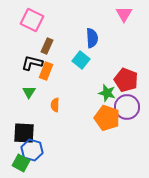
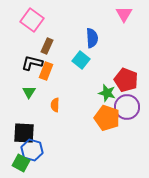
pink square: rotated 10 degrees clockwise
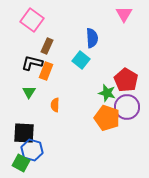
red pentagon: rotated 10 degrees clockwise
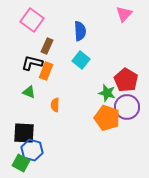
pink triangle: rotated 12 degrees clockwise
blue semicircle: moved 12 px left, 7 px up
green triangle: rotated 40 degrees counterclockwise
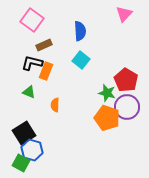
brown rectangle: moved 3 px left, 1 px up; rotated 42 degrees clockwise
black square: rotated 35 degrees counterclockwise
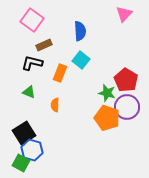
orange rectangle: moved 14 px right, 2 px down
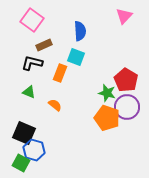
pink triangle: moved 2 px down
cyan square: moved 5 px left, 3 px up; rotated 18 degrees counterclockwise
orange semicircle: rotated 128 degrees clockwise
black square: rotated 35 degrees counterclockwise
blue hexagon: moved 2 px right
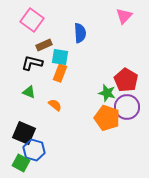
blue semicircle: moved 2 px down
cyan square: moved 16 px left; rotated 12 degrees counterclockwise
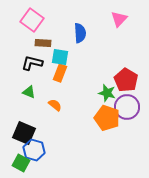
pink triangle: moved 5 px left, 3 px down
brown rectangle: moved 1 px left, 2 px up; rotated 28 degrees clockwise
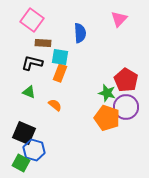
purple circle: moved 1 px left
